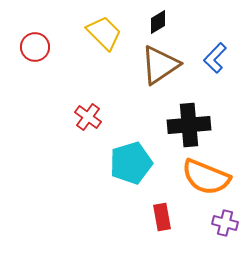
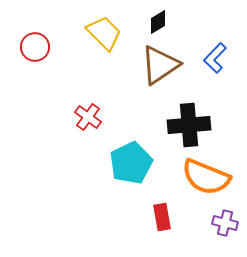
cyan pentagon: rotated 9 degrees counterclockwise
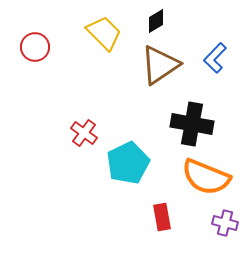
black diamond: moved 2 px left, 1 px up
red cross: moved 4 px left, 16 px down
black cross: moved 3 px right, 1 px up; rotated 15 degrees clockwise
cyan pentagon: moved 3 px left
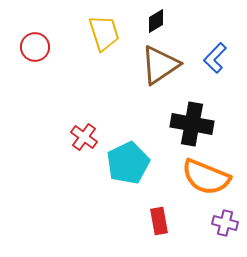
yellow trapezoid: rotated 27 degrees clockwise
red cross: moved 4 px down
red rectangle: moved 3 px left, 4 px down
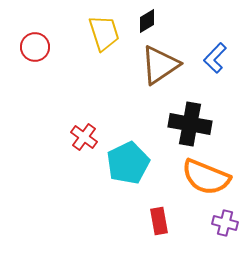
black diamond: moved 9 px left
black cross: moved 2 px left
